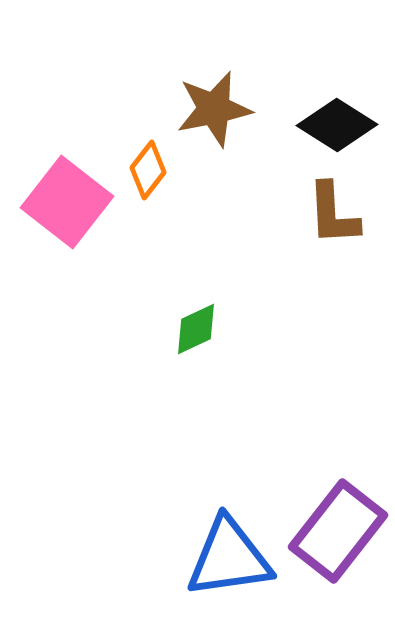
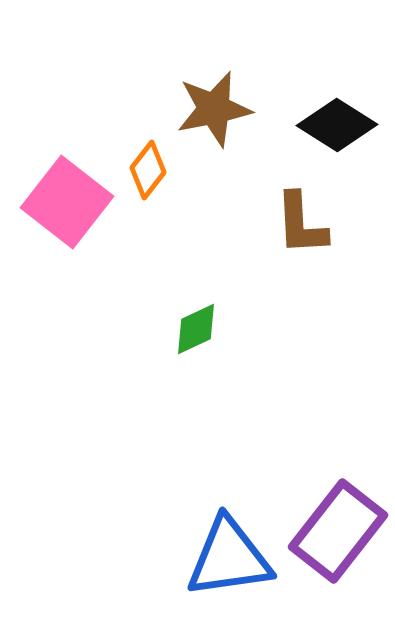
brown L-shape: moved 32 px left, 10 px down
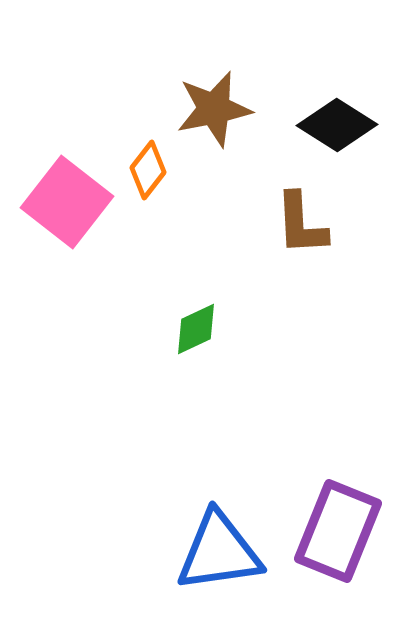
purple rectangle: rotated 16 degrees counterclockwise
blue triangle: moved 10 px left, 6 px up
